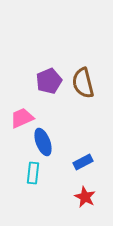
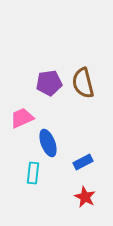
purple pentagon: moved 2 px down; rotated 15 degrees clockwise
blue ellipse: moved 5 px right, 1 px down
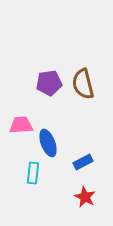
brown semicircle: moved 1 px down
pink trapezoid: moved 1 px left, 7 px down; rotated 20 degrees clockwise
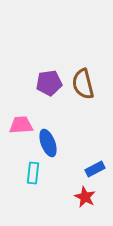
blue rectangle: moved 12 px right, 7 px down
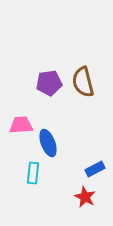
brown semicircle: moved 2 px up
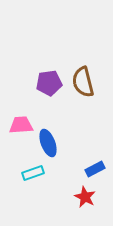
cyan rectangle: rotated 65 degrees clockwise
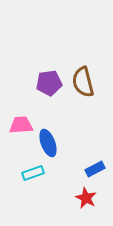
red star: moved 1 px right, 1 px down
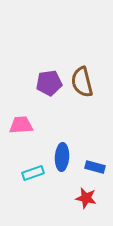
brown semicircle: moved 1 px left
blue ellipse: moved 14 px right, 14 px down; rotated 24 degrees clockwise
blue rectangle: moved 2 px up; rotated 42 degrees clockwise
red star: rotated 15 degrees counterclockwise
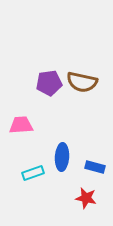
brown semicircle: rotated 64 degrees counterclockwise
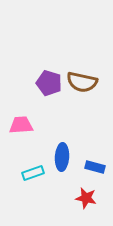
purple pentagon: rotated 25 degrees clockwise
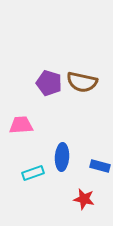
blue rectangle: moved 5 px right, 1 px up
red star: moved 2 px left, 1 px down
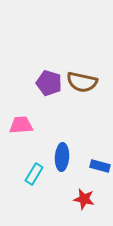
cyan rectangle: moved 1 px right, 1 px down; rotated 40 degrees counterclockwise
